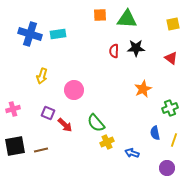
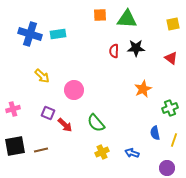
yellow arrow: rotated 63 degrees counterclockwise
yellow cross: moved 5 px left, 10 px down
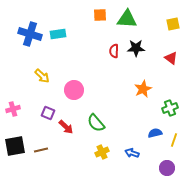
red arrow: moved 1 px right, 2 px down
blue semicircle: rotated 88 degrees clockwise
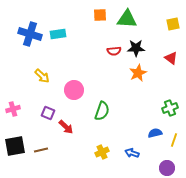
red semicircle: rotated 96 degrees counterclockwise
orange star: moved 5 px left, 16 px up
green semicircle: moved 6 px right, 12 px up; rotated 120 degrees counterclockwise
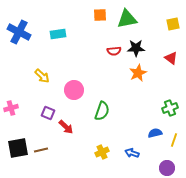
green triangle: rotated 15 degrees counterclockwise
blue cross: moved 11 px left, 2 px up; rotated 10 degrees clockwise
pink cross: moved 2 px left, 1 px up
black square: moved 3 px right, 2 px down
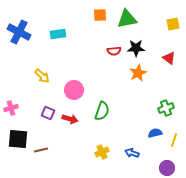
red triangle: moved 2 px left
green cross: moved 4 px left
red arrow: moved 4 px right, 8 px up; rotated 28 degrees counterclockwise
black square: moved 9 px up; rotated 15 degrees clockwise
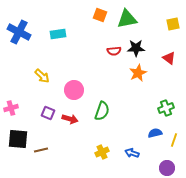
orange square: rotated 24 degrees clockwise
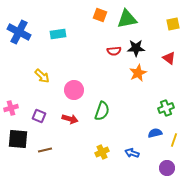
purple square: moved 9 px left, 3 px down
brown line: moved 4 px right
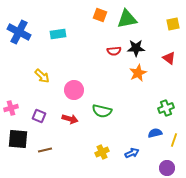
green semicircle: rotated 84 degrees clockwise
blue arrow: rotated 136 degrees clockwise
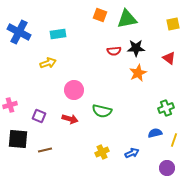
yellow arrow: moved 6 px right, 13 px up; rotated 63 degrees counterclockwise
pink cross: moved 1 px left, 3 px up
